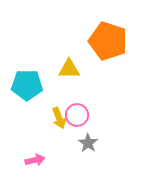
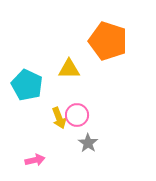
cyan pentagon: rotated 24 degrees clockwise
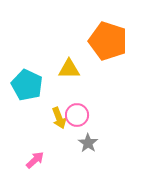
pink arrow: rotated 30 degrees counterclockwise
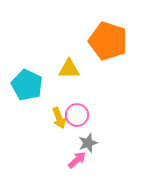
gray star: rotated 18 degrees clockwise
pink arrow: moved 42 px right
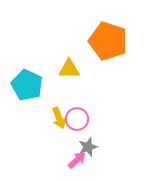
pink circle: moved 4 px down
gray star: moved 4 px down
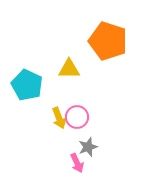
pink circle: moved 2 px up
pink arrow: moved 3 px down; rotated 108 degrees clockwise
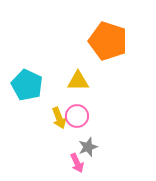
yellow triangle: moved 9 px right, 12 px down
pink circle: moved 1 px up
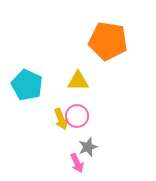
orange pentagon: rotated 9 degrees counterclockwise
yellow arrow: moved 2 px right, 1 px down
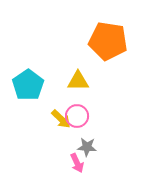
cyan pentagon: moved 1 px right; rotated 12 degrees clockwise
yellow arrow: rotated 25 degrees counterclockwise
gray star: moved 1 px left; rotated 24 degrees clockwise
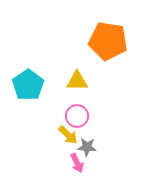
yellow triangle: moved 1 px left
yellow arrow: moved 7 px right, 16 px down
